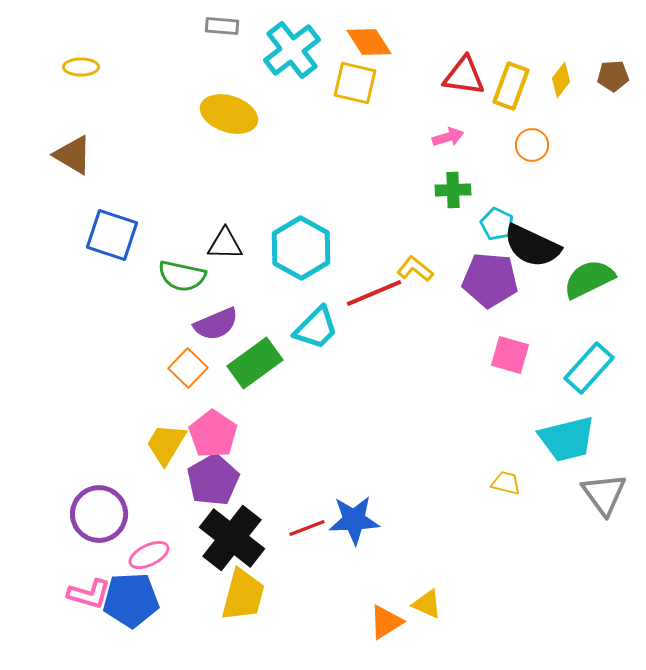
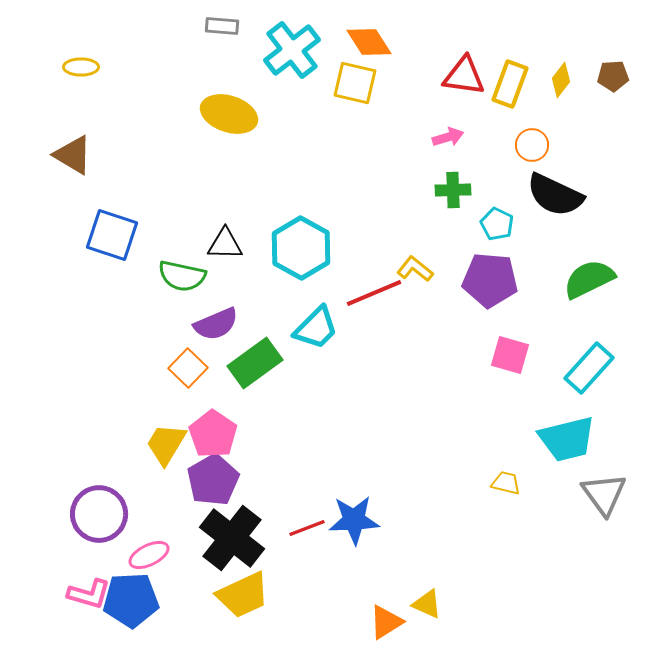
yellow rectangle at (511, 86): moved 1 px left, 2 px up
black semicircle at (532, 246): moved 23 px right, 51 px up
yellow trapezoid at (243, 595): rotated 50 degrees clockwise
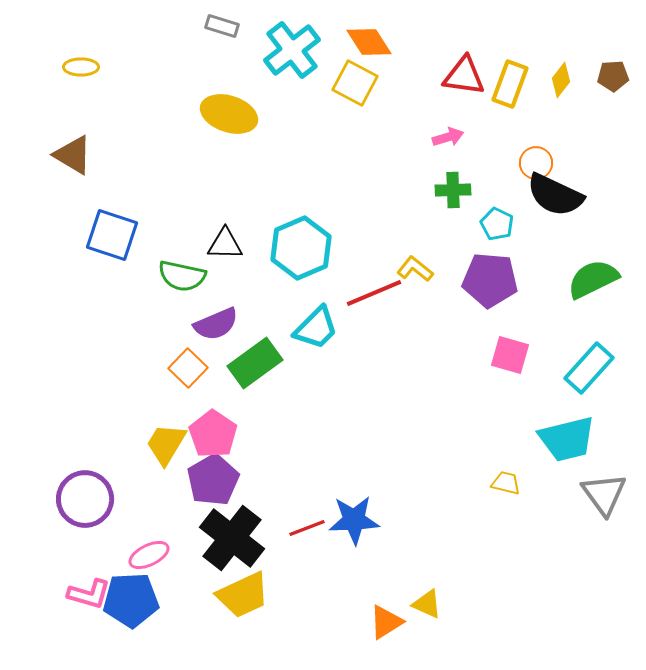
gray rectangle at (222, 26): rotated 12 degrees clockwise
yellow square at (355, 83): rotated 15 degrees clockwise
orange circle at (532, 145): moved 4 px right, 18 px down
cyan hexagon at (301, 248): rotated 8 degrees clockwise
green semicircle at (589, 279): moved 4 px right
purple circle at (99, 514): moved 14 px left, 15 px up
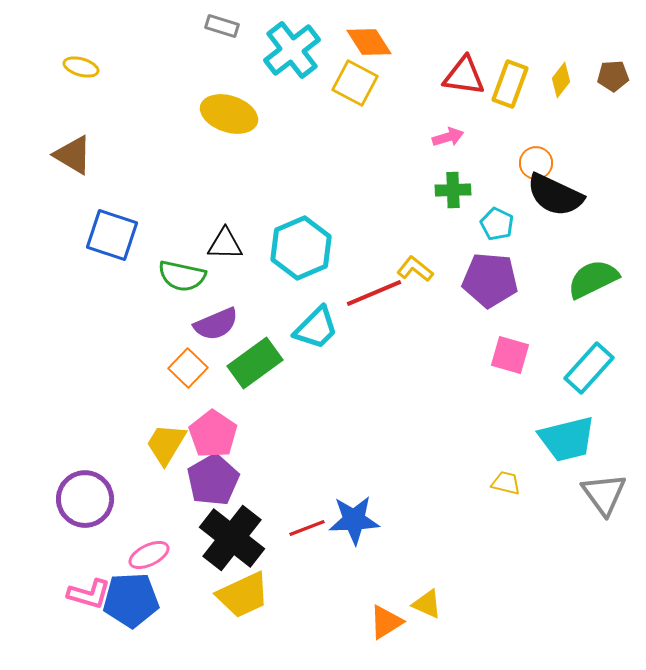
yellow ellipse at (81, 67): rotated 16 degrees clockwise
